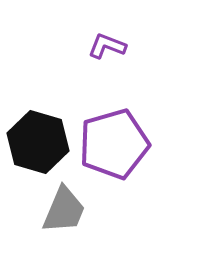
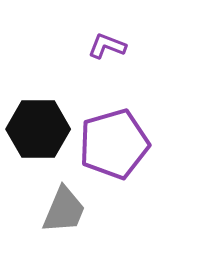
black hexagon: moved 13 px up; rotated 16 degrees counterclockwise
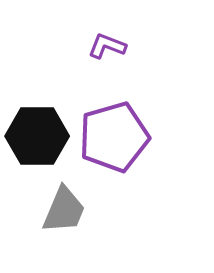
black hexagon: moved 1 px left, 7 px down
purple pentagon: moved 7 px up
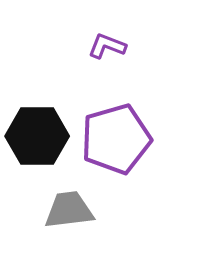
purple pentagon: moved 2 px right, 2 px down
gray trapezoid: moved 5 px right; rotated 120 degrees counterclockwise
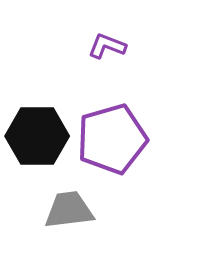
purple pentagon: moved 4 px left
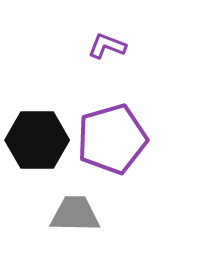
black hexagon: moved 4 px down
gray trapezoid: moved 6 px right, 4 px down; rotated 8 degrees clockwise
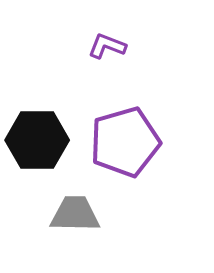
purple pentagon: moved 13 px right, 3 px down
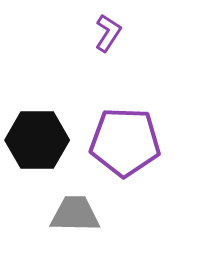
purple L-shape: moved 1 px right, 13 px up; rotated 102 degrees clockwise
purple pentagon: rotated 18 degrees clockwise
